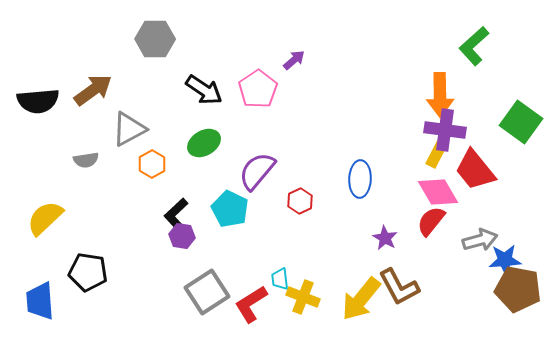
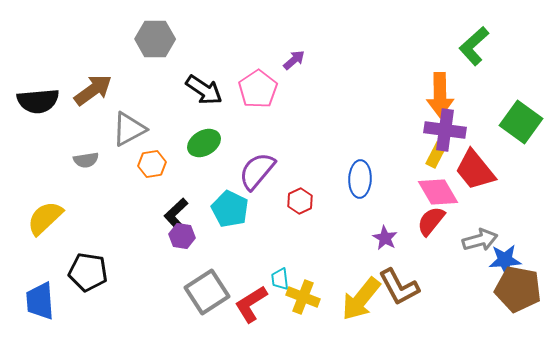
orange hexagon: rotated 20 degrees clockwise
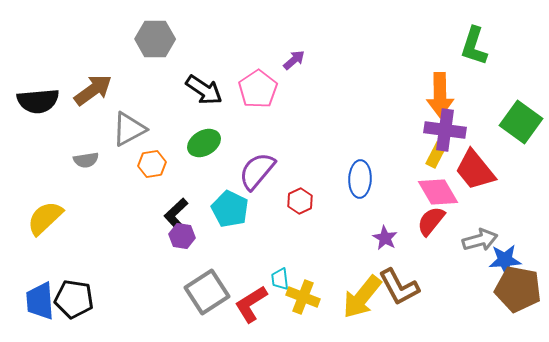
green L-shape: rotated 30 degrees counterclockwise
black pentagon: moved 14 px left, 27 px down
yellow arrow: moved 1 px right, 2 px up
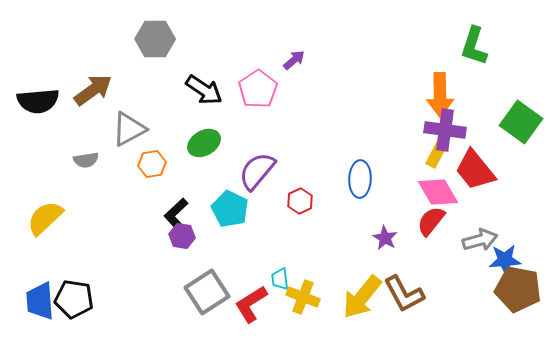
brown L-shape: moved 5 px right, 7 px down
